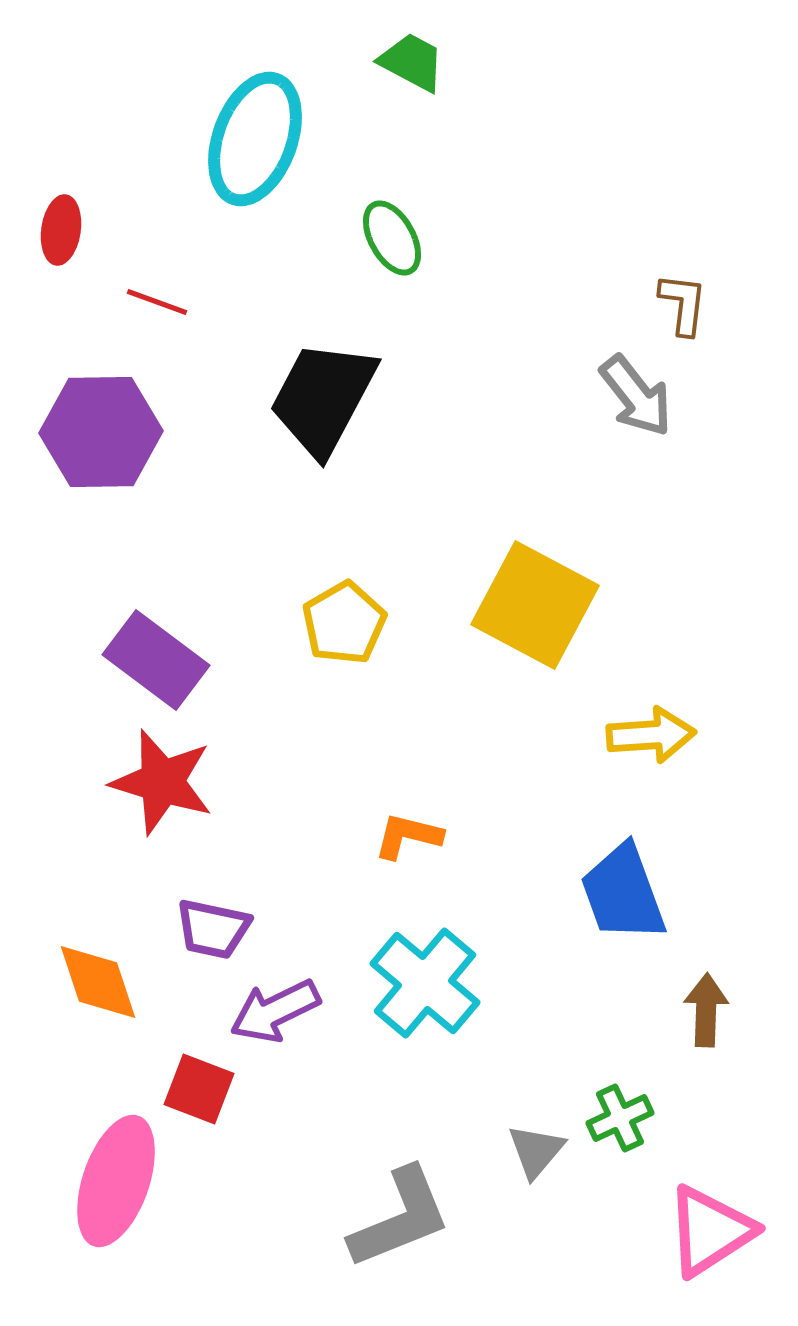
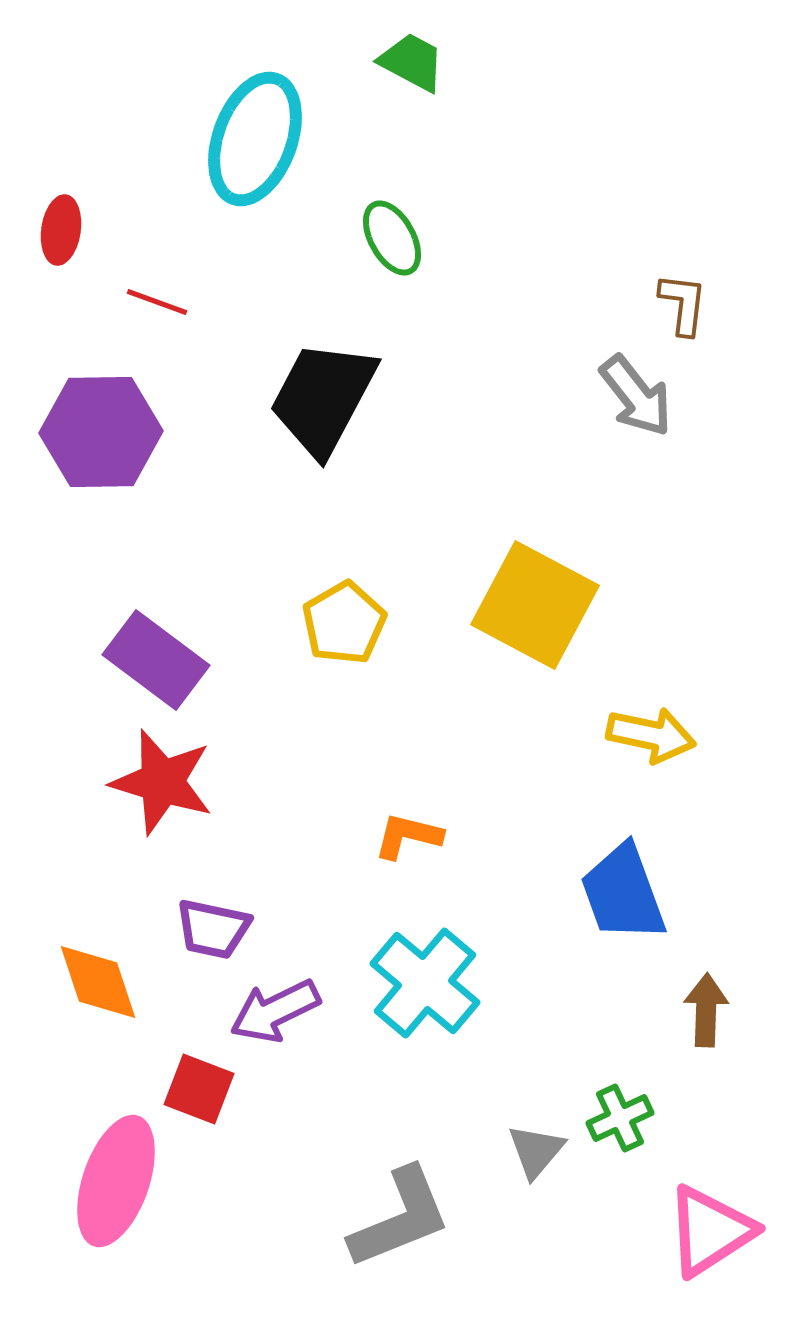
yellow arrow: rotated 16 degrees clockwise
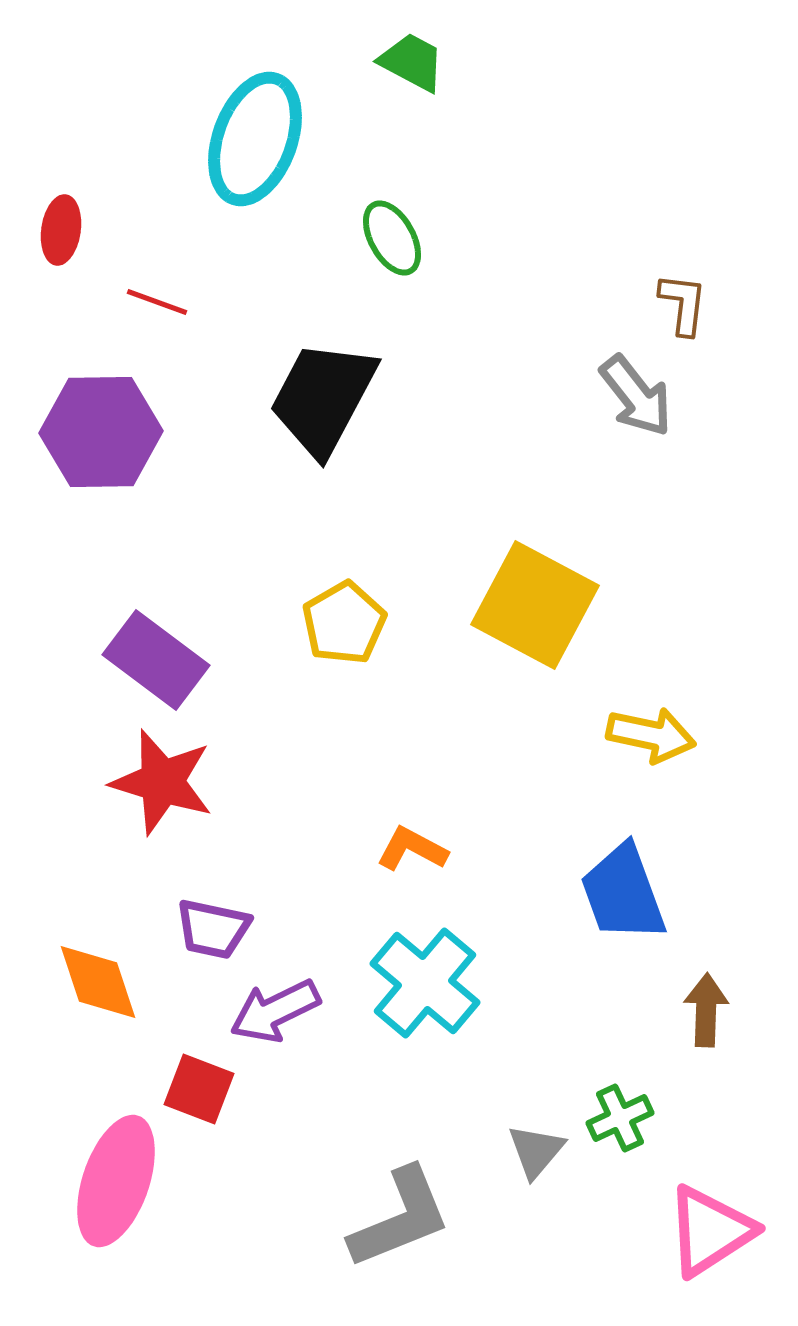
orange L-shape: moved 4 px right, 13 px down; rotated 14 degrees clockwise
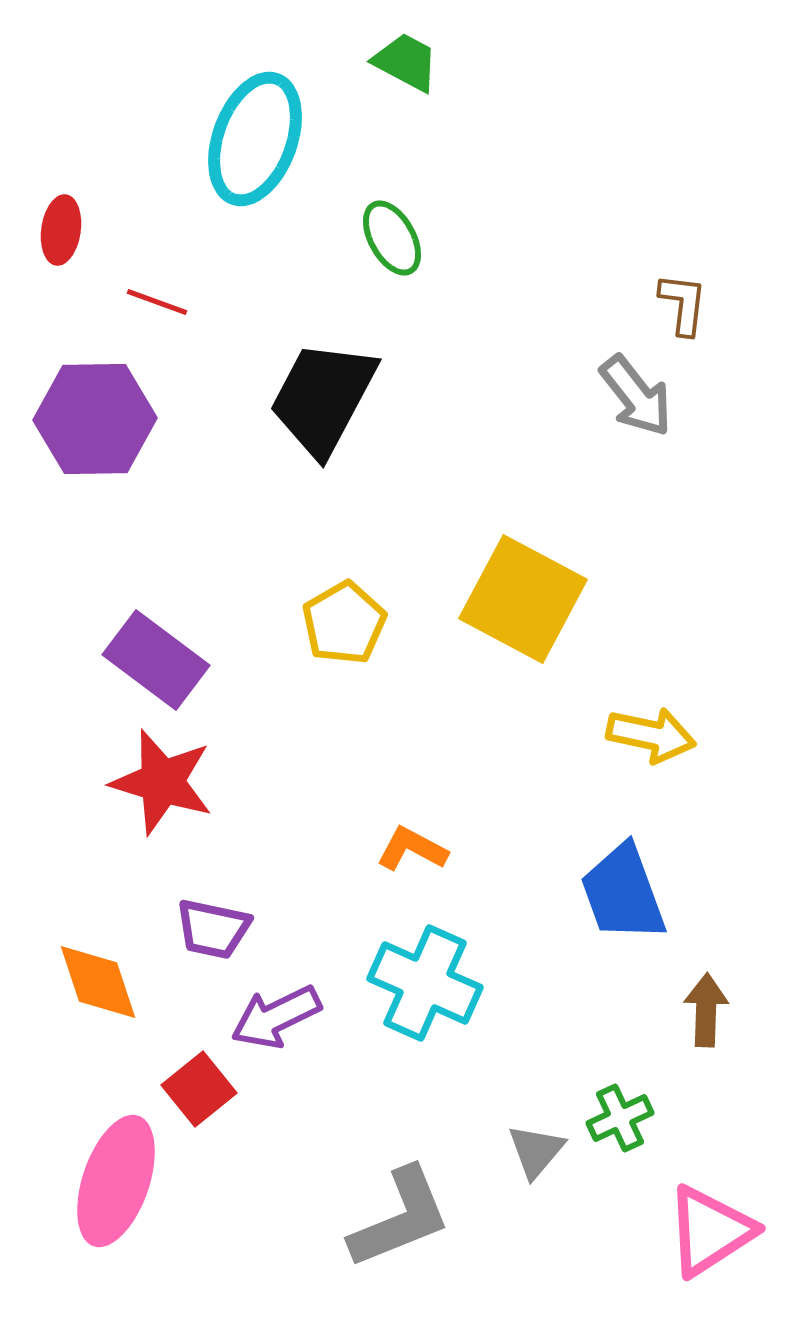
green trapezoid: moved 6 px left
purple hexagon: moved 6 px left, 13 px up
yellow square: moved 12 px left, 6 px up
cyan cross: rotated 16 degrees counterclockwise
purple arrow: moved 1 px right, 6 px down
red square: rotated 30 degrees clockwise
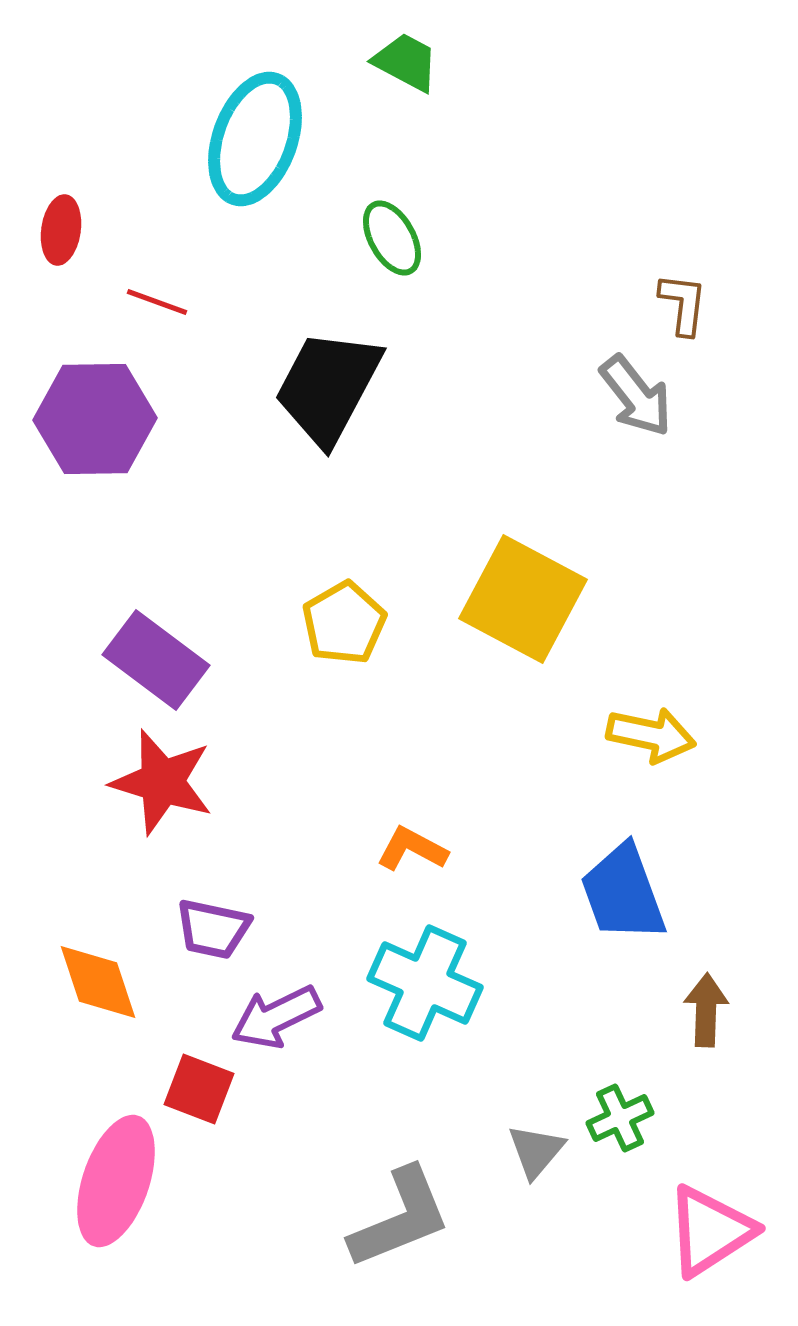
black trapezoid: moved 5 px right, 11 px up
red square: rotated 30 degrees counterclockwise
